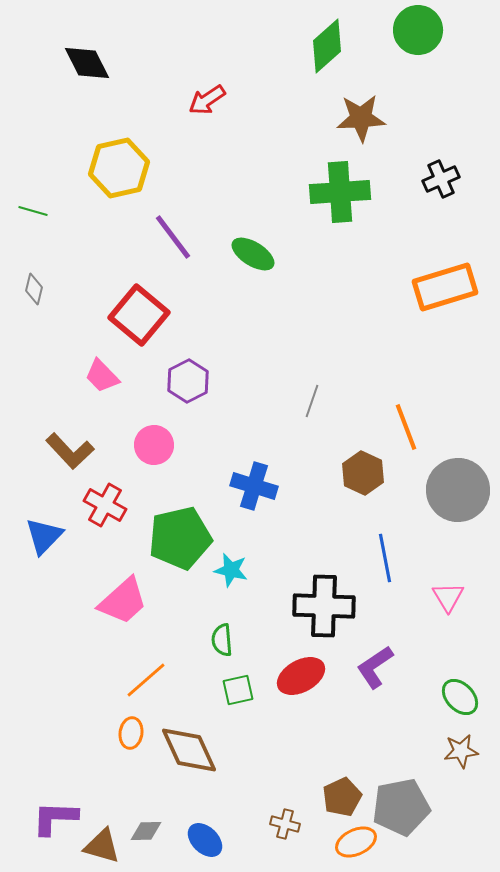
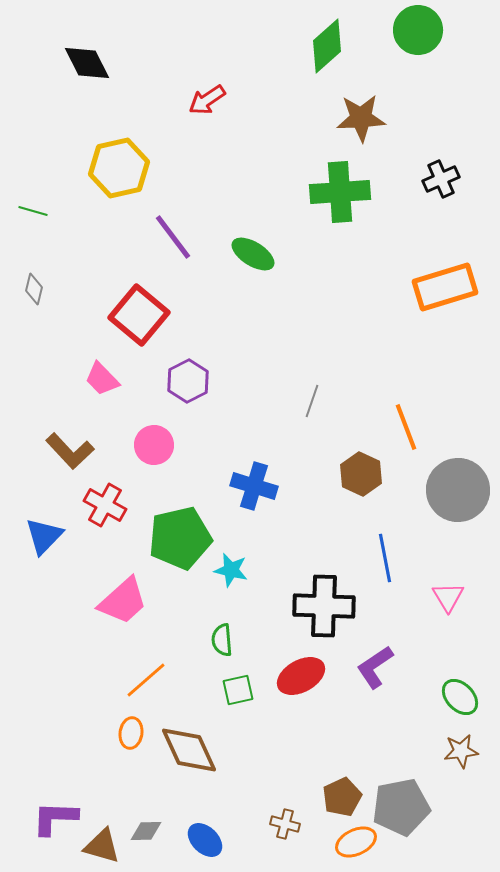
pink trapezoid at (102, 376): moved 3 px down
brown hexagon at (363, 473): moved 2 px left, 1 px down
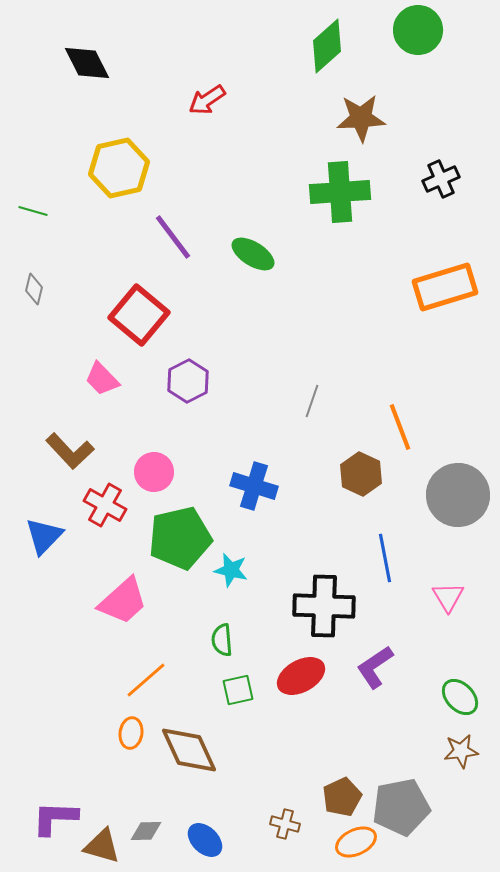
orange line at (406, 427): moved 6 px left
pink circle at (154, 445): moved 27 px down
gray circle at (458, 490): moved 5 px down
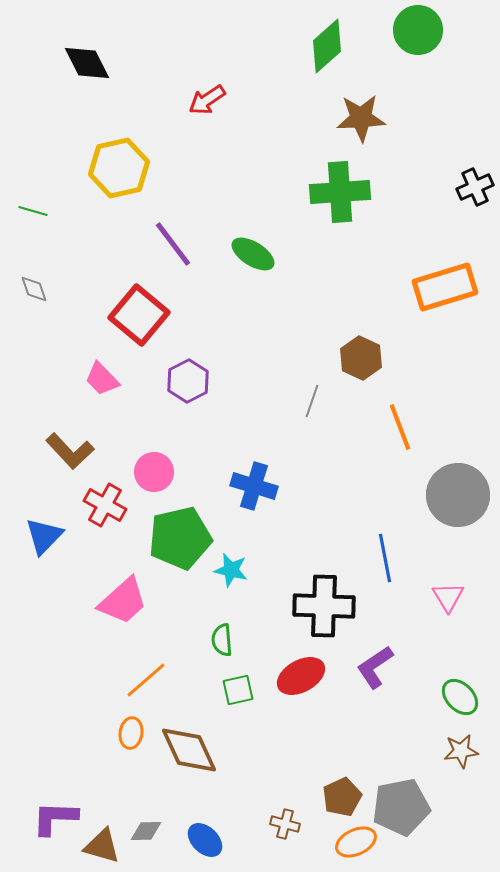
black cross at (441, 179): moved 34 px right, 8 px down
purple line at (173, 237): moved 7 px down
gray diamond at (34, 289): rotated 32 degrees counterclockwise
brown hexagon at (361, 474): moved 116 px up
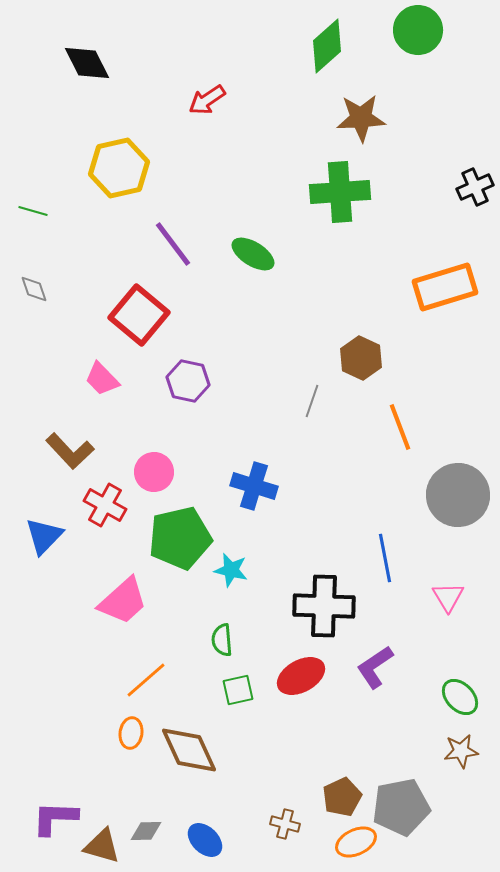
purple hexagon at (188, 381): rotated 21 degrees counterclockwise
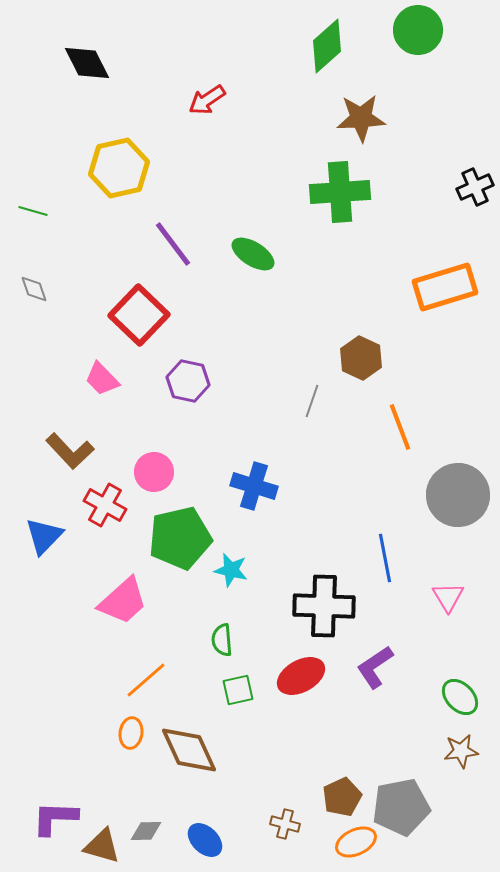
red square at (139, 315): rotated 4 degrees clockwise
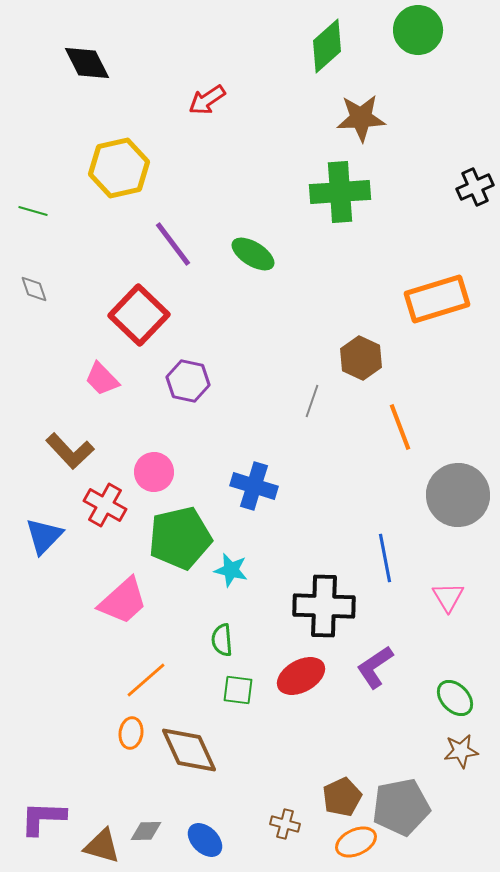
orange rectangle at (445, 287): moved 8 px left, 12 px down
green square at (238, 690): rotated 20 degrees clockwise
green ellipse at (460, 697): moved 5 px left, 1 px down
purple L-shape at (55, 818): moved 12 px left
